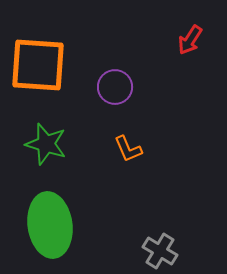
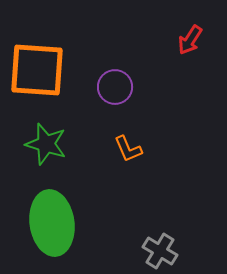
orange square: moved 1 px left, 5 px down
green ellipse: moved 2 px right, 2 px up
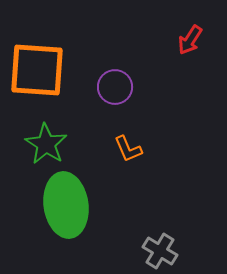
green star: rotated 15 degrees clockwise
green ellipse: moved 14 px right, 18 px up
